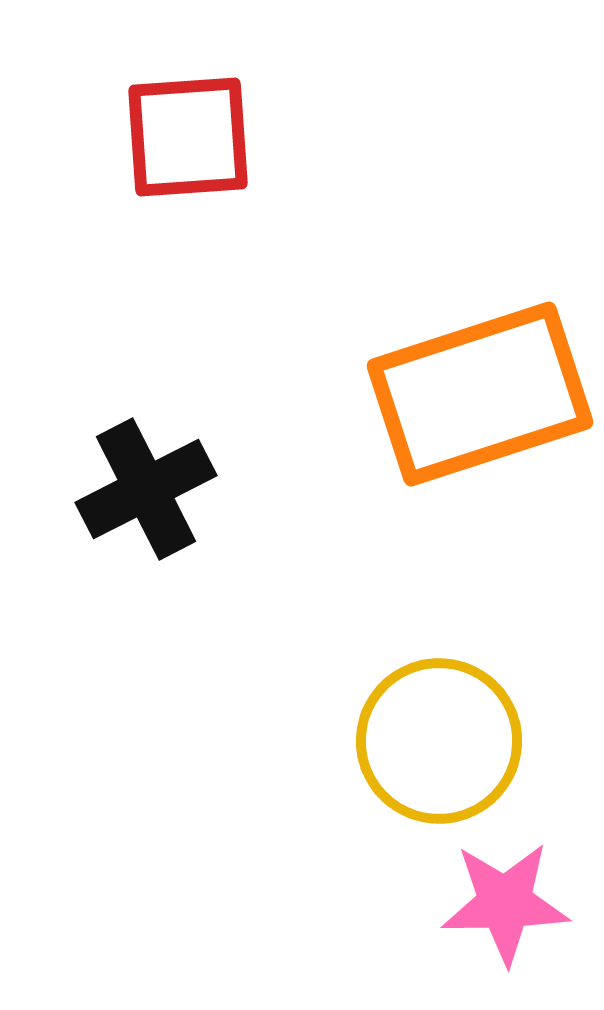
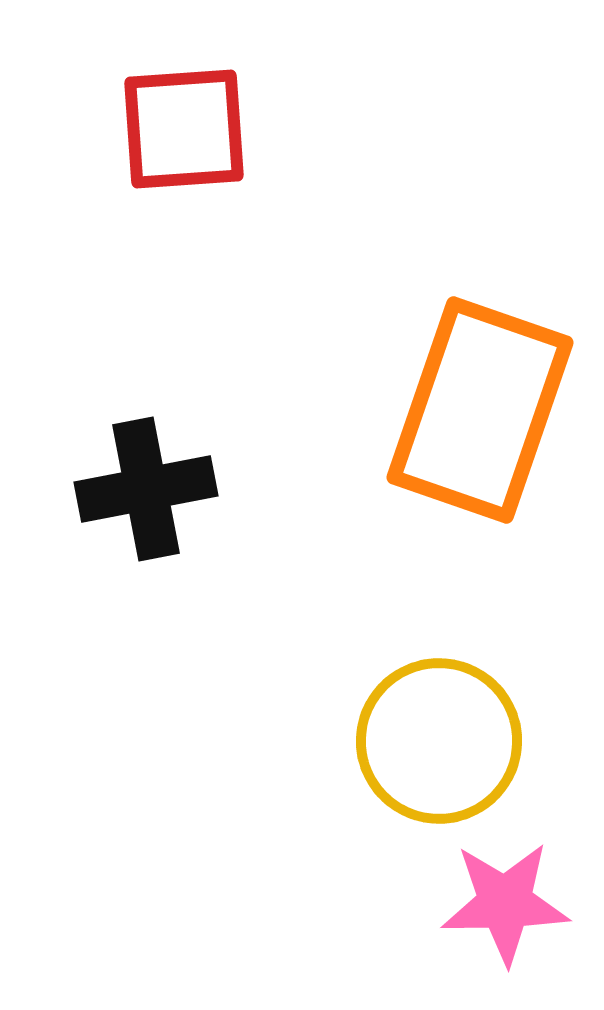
red square: moved 4 px left, 8 px up
orange rectangle: moved 16 px down; rotated 53 degrees counterclockwise
black cross: rotated 16 degrees clockwise
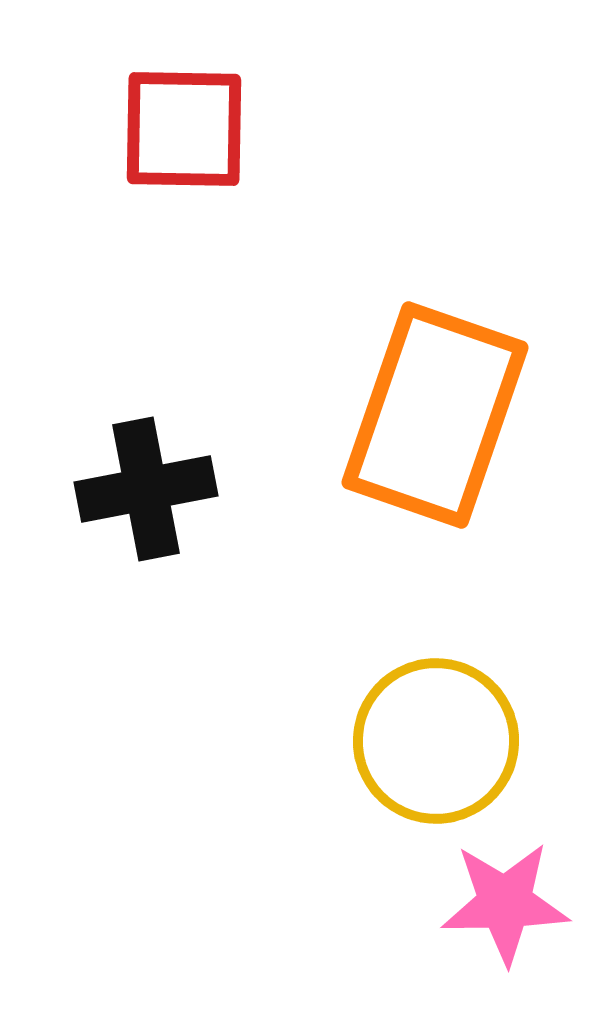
red square: rotated 5 degrees clockwise
orange rectangle: moved 45 px left, 5 px down
yellow circle: moved 3 px left
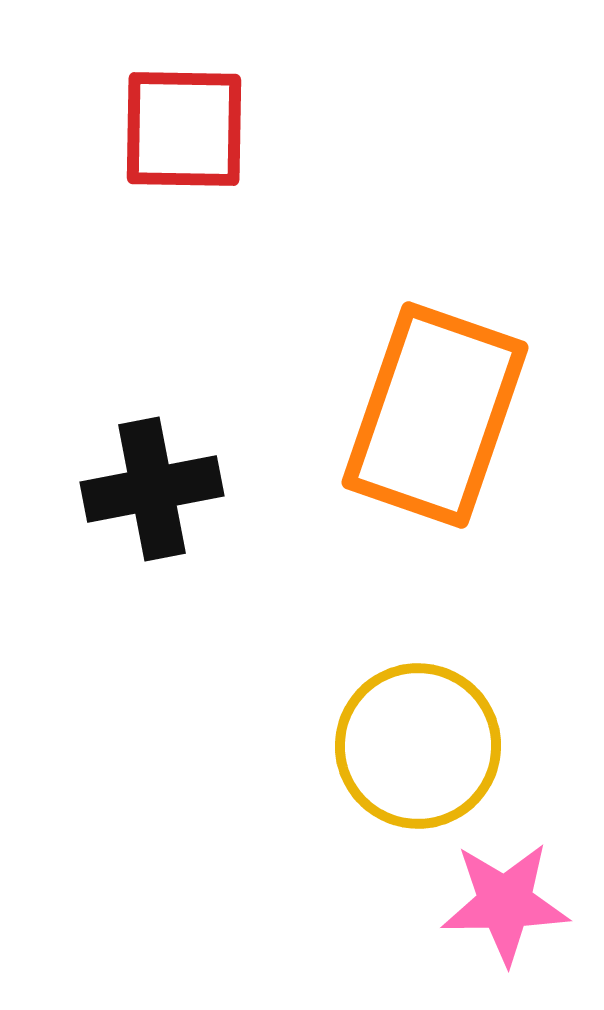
black cross: moved 6 px right
yellow circle: moved 18 px left, 5 px down
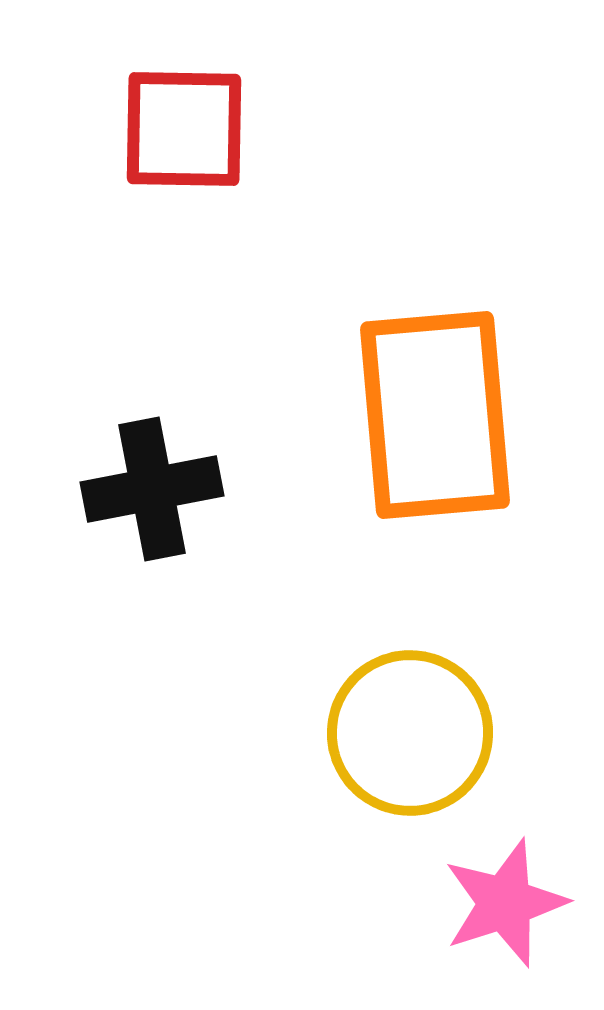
orange rectangle: rotated 24 degrees counterclockwise
yellow circle: moved 8 px left, 13 px up
pink star: rotated 17 degrees counterclockwise
